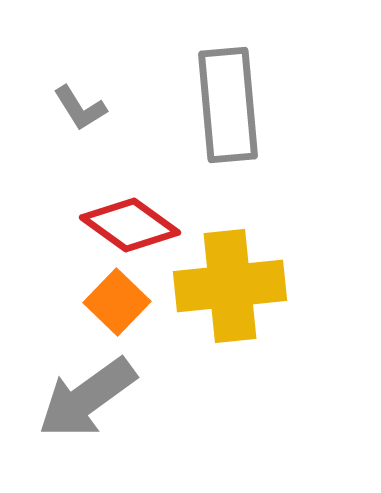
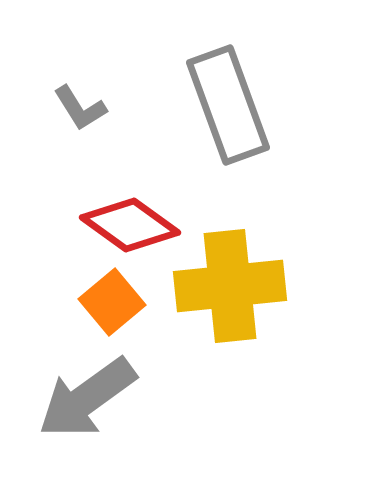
gray rectangle: rotated 15 degrees counterclockwise
orange square: moved 5 px left; rotated 6 degrees clockwise
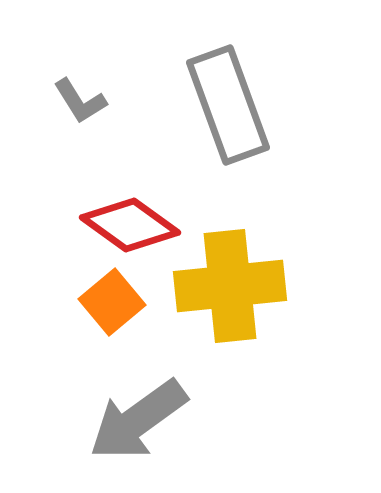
gray L-shape: moved 7 px up
gray arrow: moved 51 px right, 22 px down
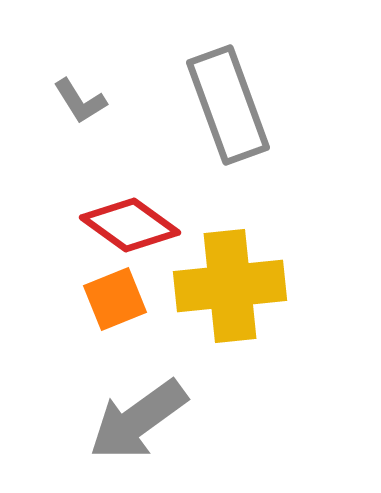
orange square: moved 3 px right, 3 px up; rotated 18 degrees clockwise
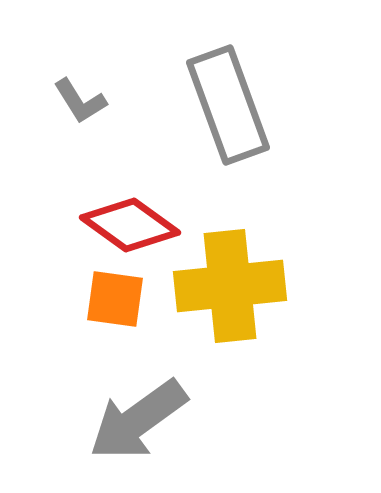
orange square: rotated 30 degrees clockwise
